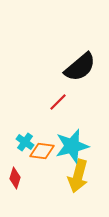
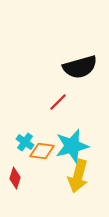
black semicircle: rotated 24 degrees clockwise
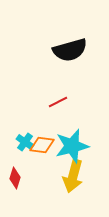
black semicircle: moved 10 px left, 17 px up
red line: rotated 18 degrees clockwise
orange diamond: moved 6 px up
yellow arrow: moved 5 px left
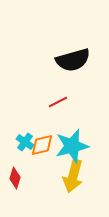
black semicircle: moved 3 px right, 10 px down
orange diamond: rotated 20 degrees counterclockwise
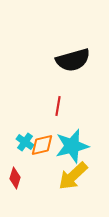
red line: moved 4 px down; rotated 54 degrees counterclockwise
yellow arrow: rotated 32 degrees clockwise
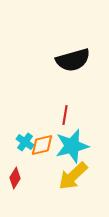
red line: moved 7 px right, 9 px down
red diamond: rotated 15 degrees clockwise
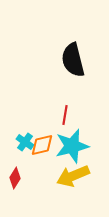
black semicircle: rotated 92 degrees clockwise
yellow arrow: rotated 20 degrees clockwise
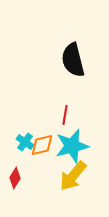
yellow arrow: rotated 28 degrees counterclockwise
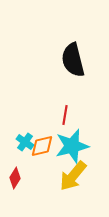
orange diamond: moved 1 px down
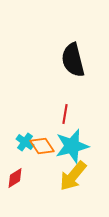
red line: moved 1 px up
orange diamond: rotated 70 degrees clockwise
red diamond: rotated 25 degrees clockwise
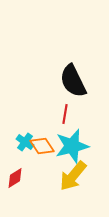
black semicircle: moved 21 px down; rotated 12 degrees counterclockwise
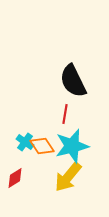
yellow arrow: moved 5 px left, 1 px down
